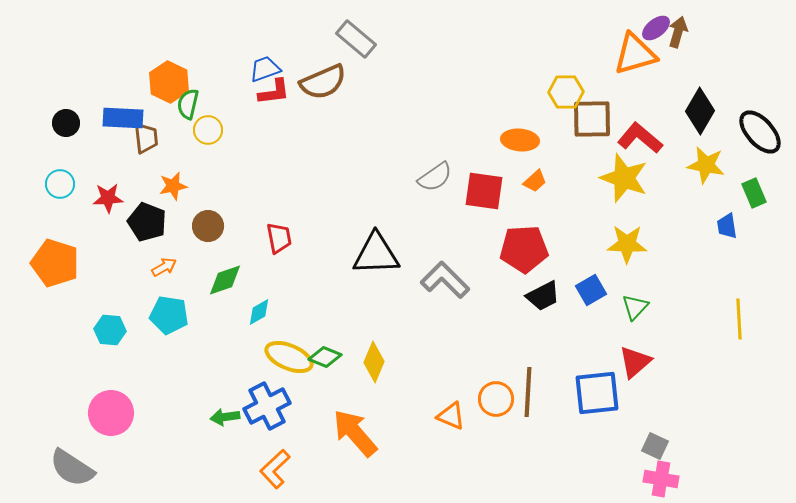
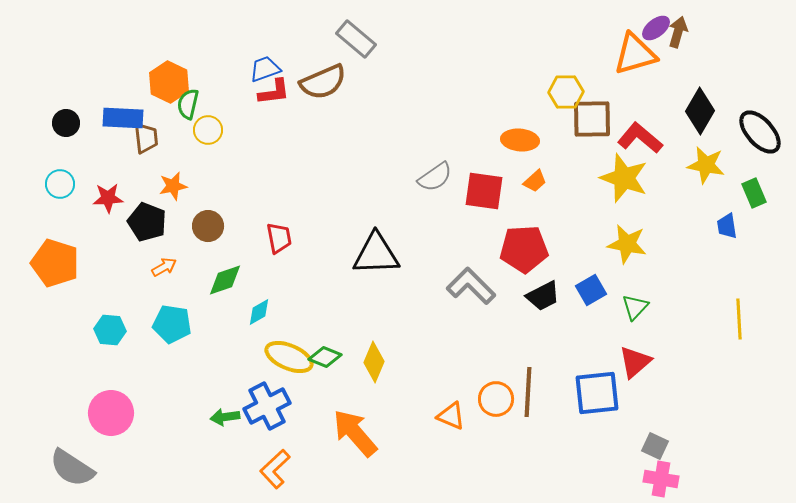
yellow star at (627, 244): rotated 9 degrees clockwise
gray L-shape at (445, 280): moved 26 px right, 6 px down
cyan pentagon at (169, 315): moved 3 px right, 9 px down
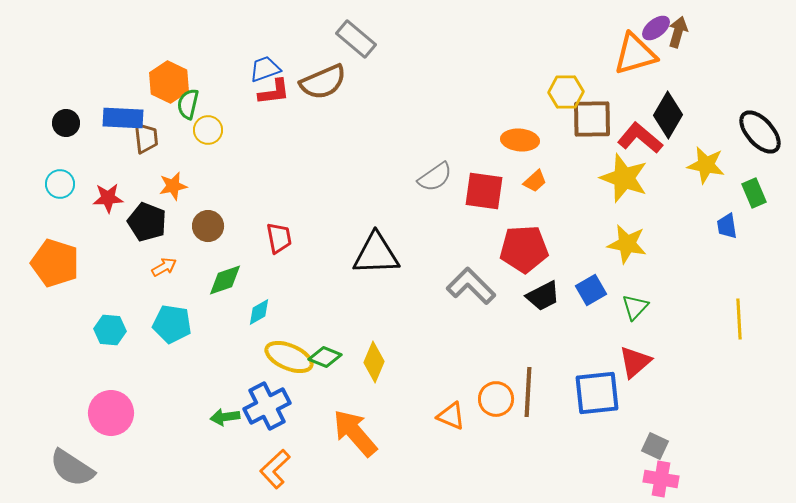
black diamond at (700, 111): moved 32 px left, 4 px down
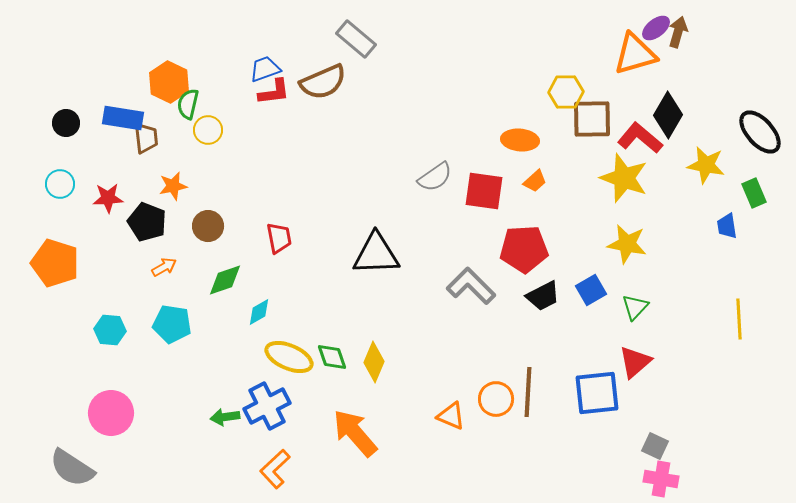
blue rectangle at (123, 118): rotated 6 degrees clockwise
green diamond at (325, 357): moved 7 px right; rotated 48 degrees clockwise
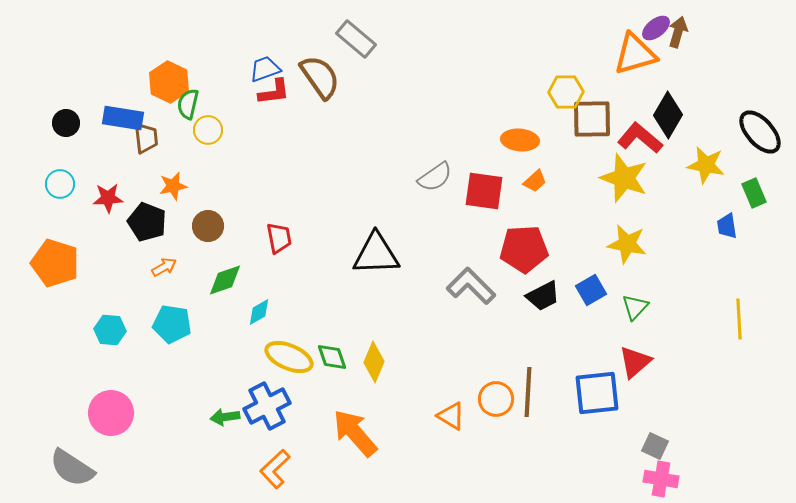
brown semicircle at (323, 82): moved 3 px left, 5 px up; rotated 102 degrees counterclockwise
orange triangle at (451, 416): rotated 8 degrees clockwise
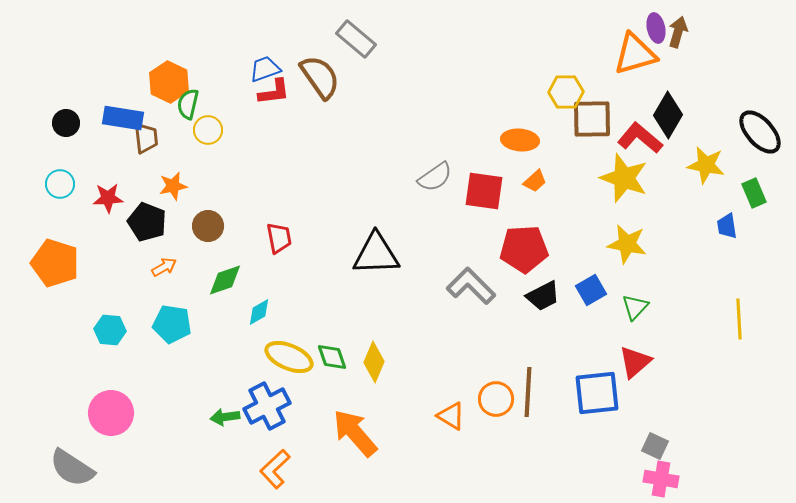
purple ellipse at (656, 28): rotated 64 degrees counterclockwise
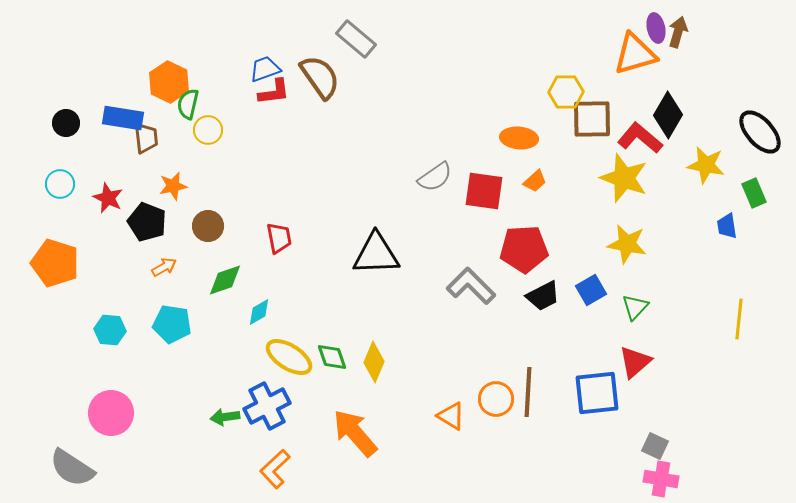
orange ellipse at (520, 140): moved 1 px left, 2 px up
red star at (108, 198): rotated 28 degrees clockwise
yellow line at (739, 319): rotated 9 degrees clockwise
yellow ellipse at (289, 357): rotated 9 degrees clockwise
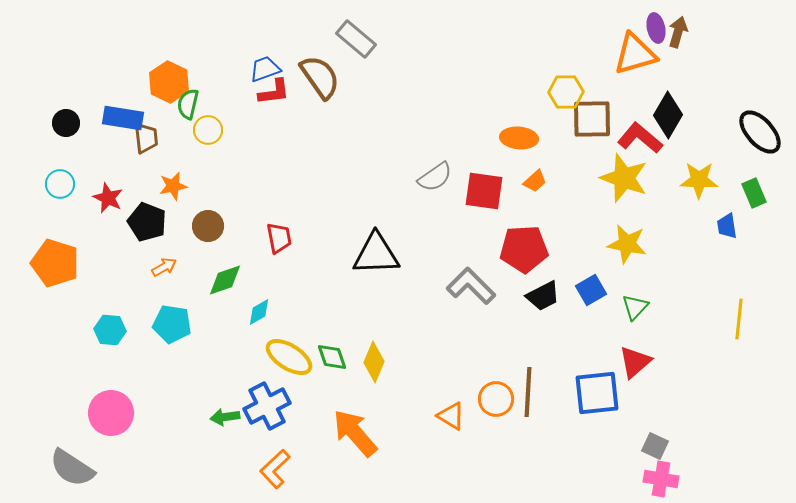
yellow star at (706, 165): moved 7 px left, 15 px down; rotated 9 degrees counterclockwise
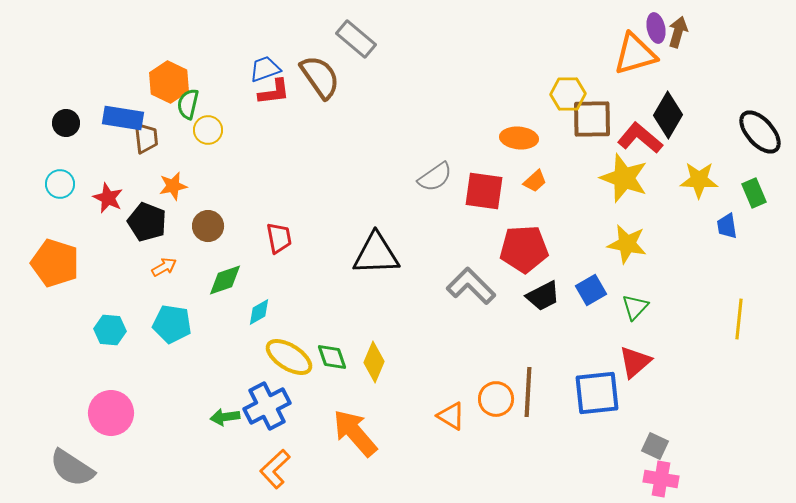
yellow hexagon at (566, 92): moved 2 px right, 2 px down
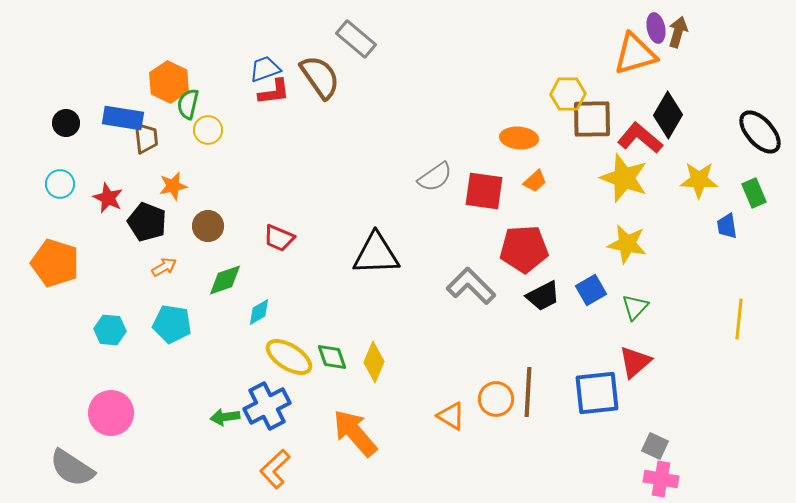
red trapezoid at (279, 238): rotated 124 degrees clockwise
